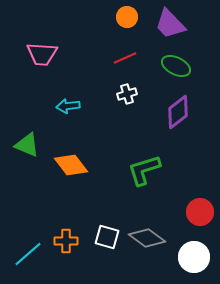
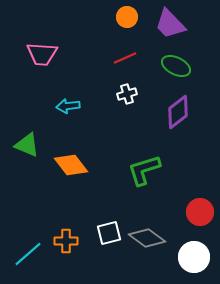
white square: moved 2 px right, 4 px up; rotated 30 degrees counterclockwise
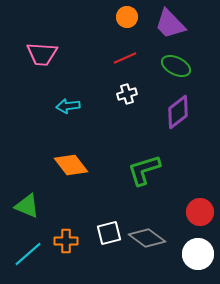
green triangle: moved 61 px down
white circle: moved 4 px right, 3 px up
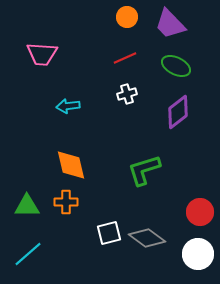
orange diamond: rotated 24 degrees clockwise
green triangle: rotated 24 degrees counterclockwise
orange cross: moved 39 px up
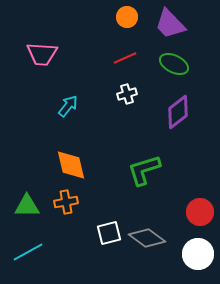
green ellipse: moved 2 px left, 2 px up
cyan arrow: rotated 135 degrees clockwise
orange cross: rotated 10 degrees counterclockwise
cyan line: moved 2 px up; rotated 12 degrees clockwise
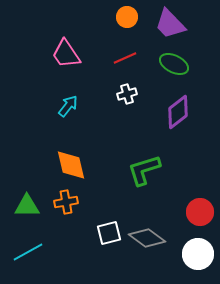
pink trapezoid: moved 24 px right; rotated 52 degrees clockwise
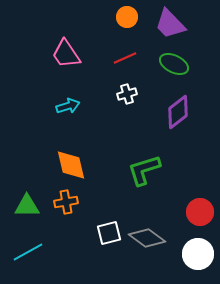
cyan arrow: rotated 35 degrees clockwise
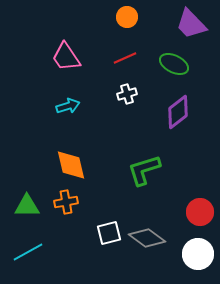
purple trapezoid: moved 21 px right
pink trapezoid: moved 3 px down
